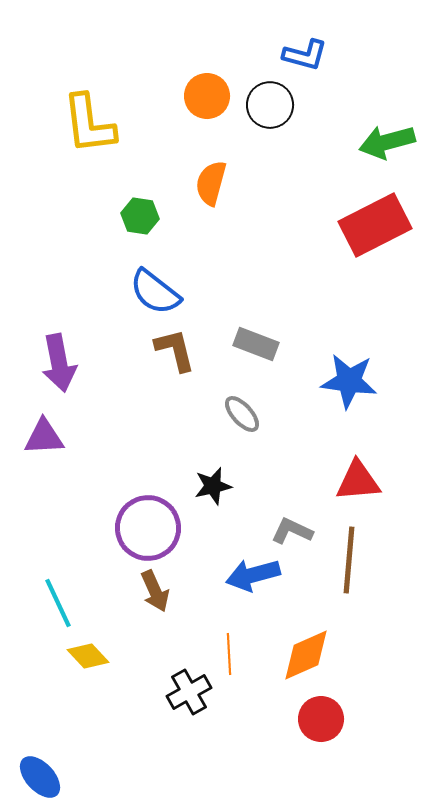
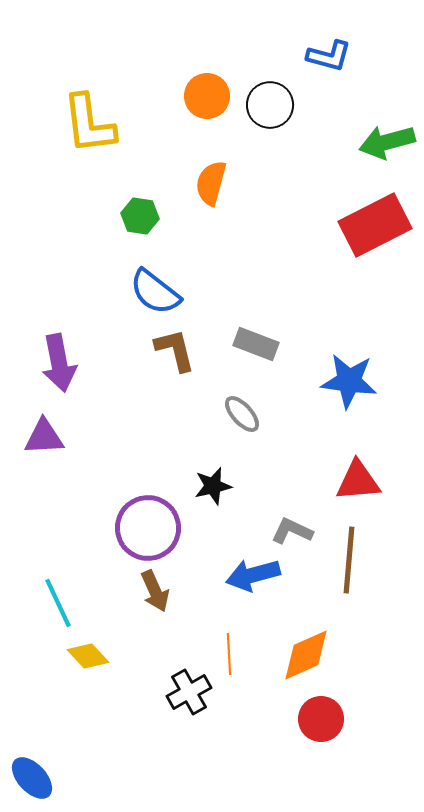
blue L-shape: moved 24 px right, 1 px down
blue ellipse: moved 8 px left, 1 px down
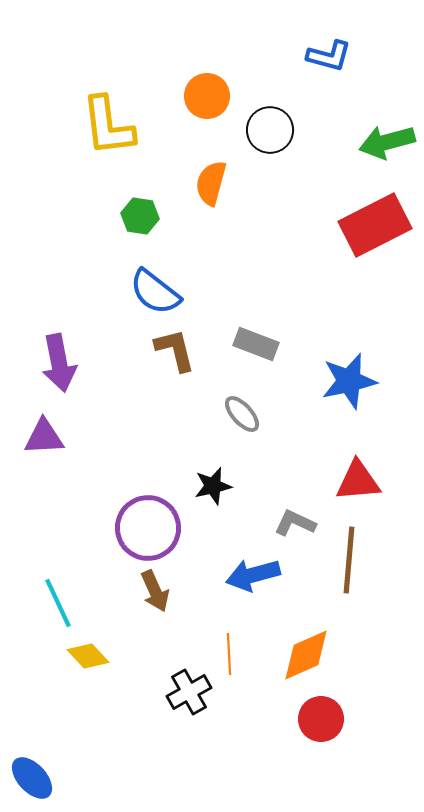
black circle: moved 25 px down
yellow L-shape: moved 19 px right, 2 px down
blue star: rotated 20 degrees counterclockwise
gray L-shape: moved 3 px right, 8 px up
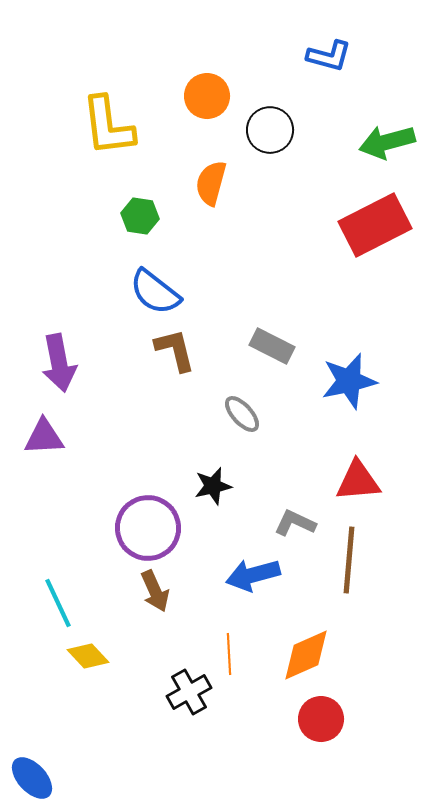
gray rectangle: moved 16 px right, 2 px down; rotated 6 degrees clockwise
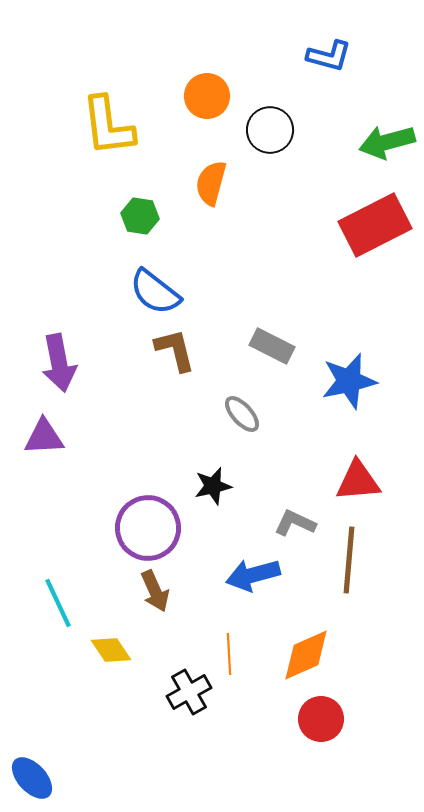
yellow diamond: moved 23 px right, 6 px up; rotated 9 degrees clockwise
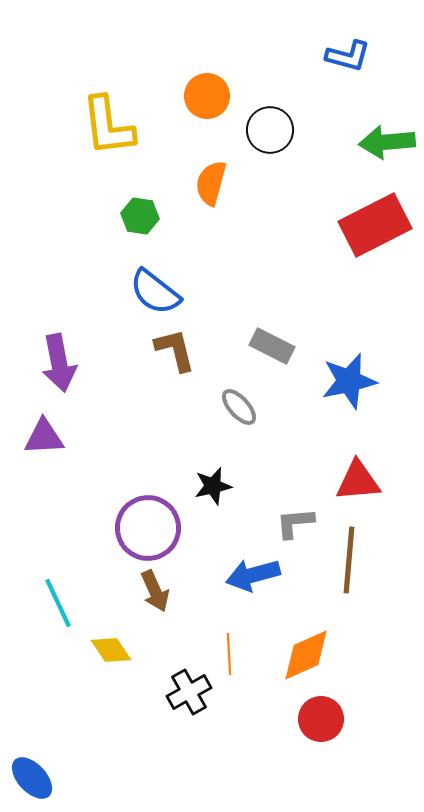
blue L-shape: moved 19 px right
green arrow: rotated 10 degrees clockwise
gray ellipse: moved 3 px left, 7 px up
gray L-shape: rotated 30 degrees counterclockwise
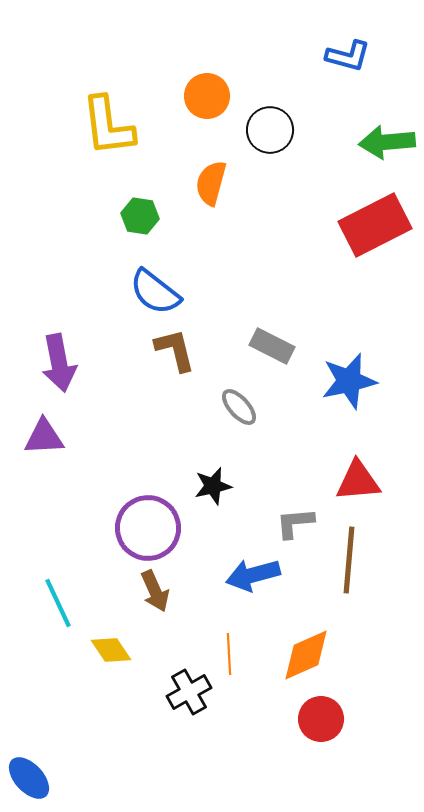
blue ellipse: moved 3 px left
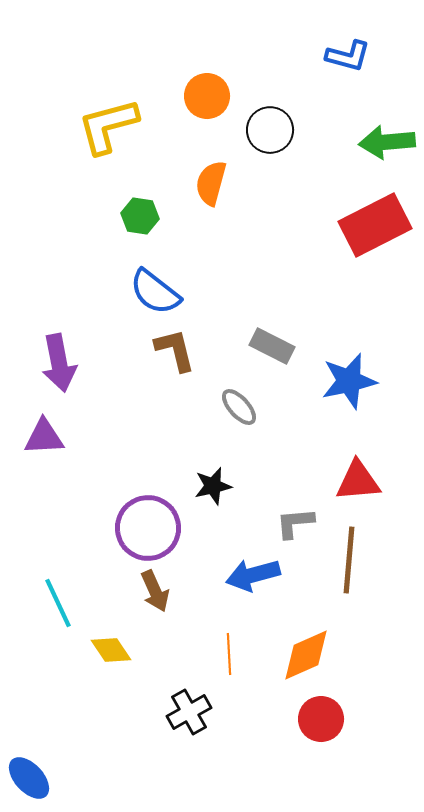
yellow L-shape: rotated 82 degrees clockwise
black cross: moved 20 px down
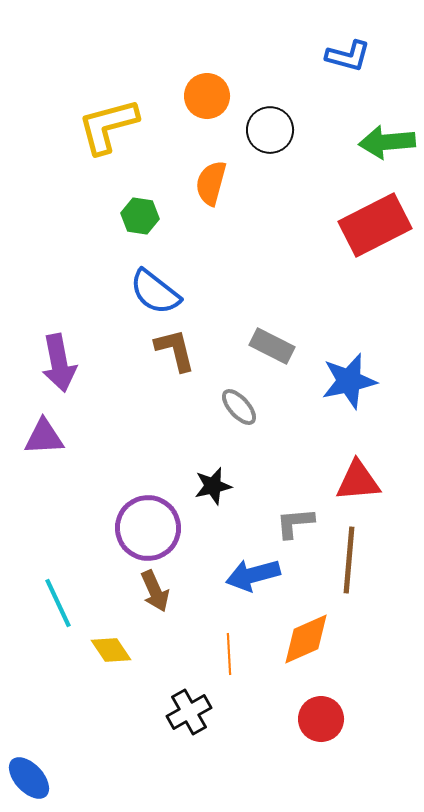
orange diamond: moved 16 px up
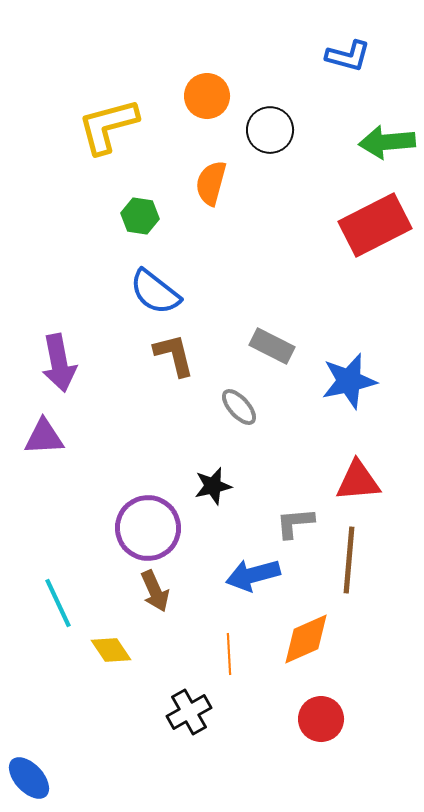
brown L-shape: moved 1 px left, 5 px down
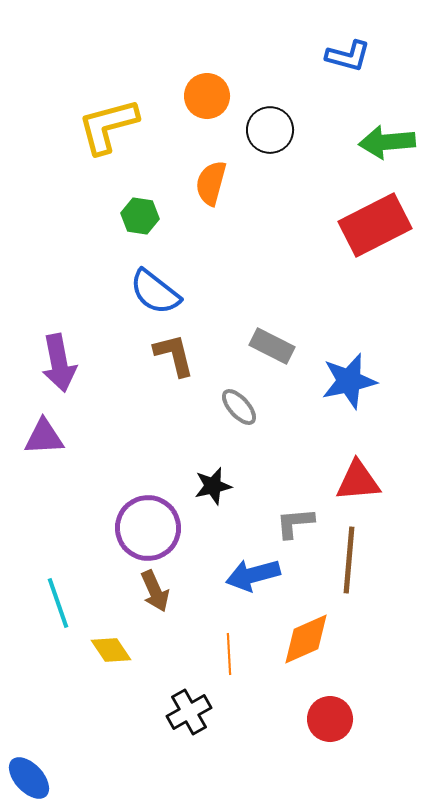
cyan line: rotated 6 degrees clockwise
red circle: moved 9 px right
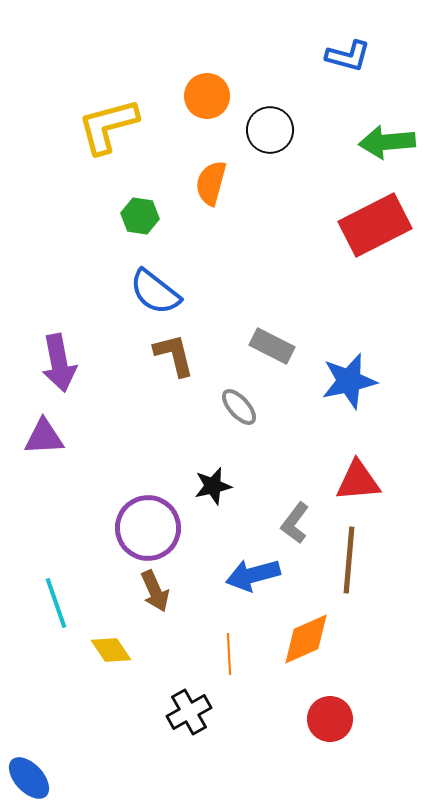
gray L-shape: rotated 48 degrees counterclockwise
cyan line: moved 2 px left
